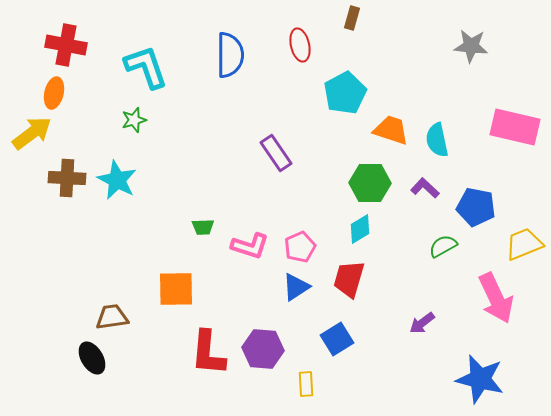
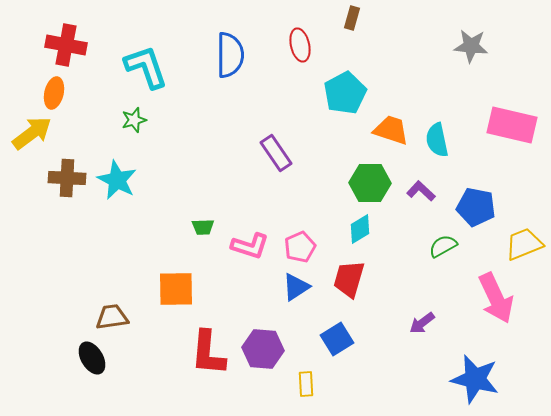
pink rectangle: moved 3 px left, 2 px up
purple L-shape: moved 4 px left, 3 px down
blue star: moved 5 px left
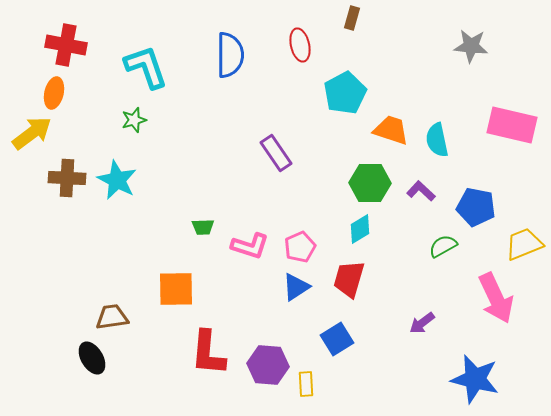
purple hexagon: moved 5 px right, 16 px down
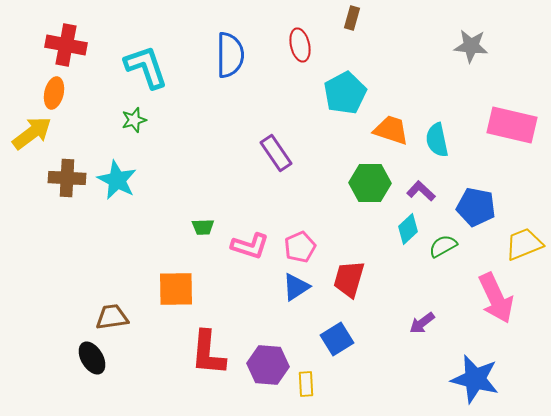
cyan diamond: moved 48 px right; rotated 12 degrees counterclockwise
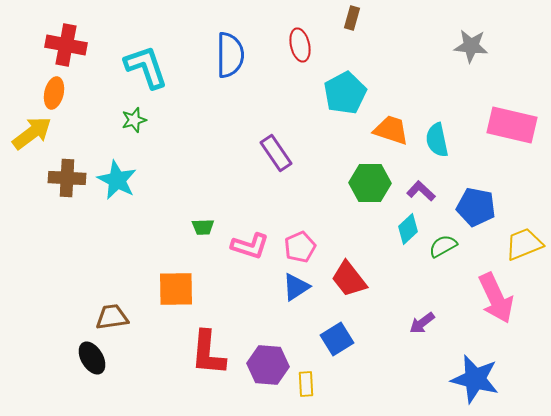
red trapezoid: rotated 54 degrees counterclockwise
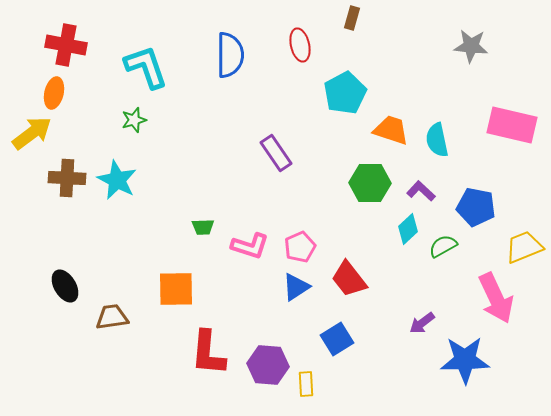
yellow trapezoid: moved 3 px down
black ellipse: moved 27 px left, 72 px up
blue star: moved 10 px left, 19 px up; rotated 15 degrees counterclockwise
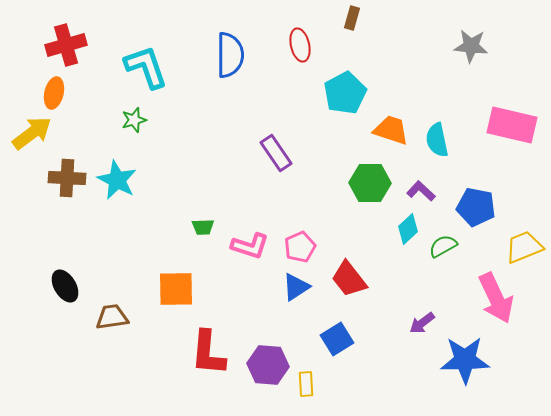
red cross: rotated 27 degrees counterclockwise
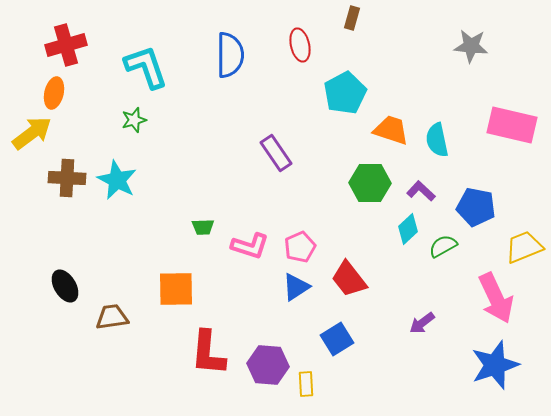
blue star: moved 30 px right, 5 px down; rotated 18 degrees counterclockwise
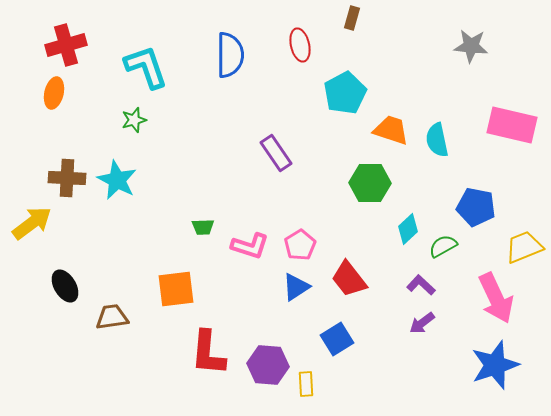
yellow arrow: moved 90 px down
purple L-shape: moved 94 px down
pink pentagon: moved 2 px up; rotated 8 degrees counterclockwise
orange square: rotated 6 degrees counterclockwise
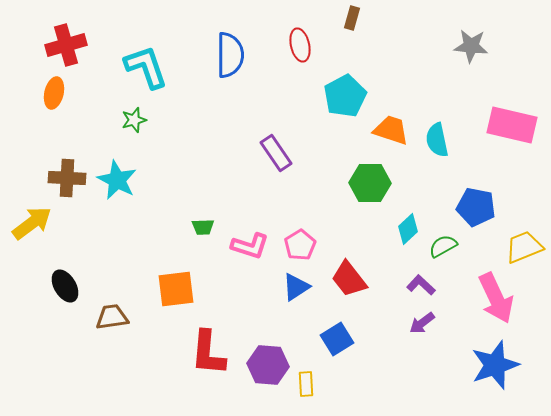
cyan pentagon: moved 3 px down
